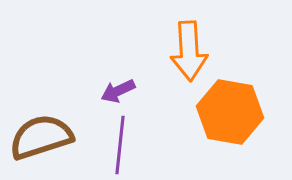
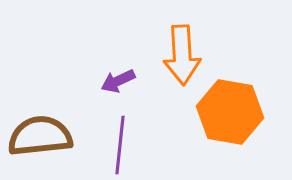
orange arrow: moved 7 px left, 4 px down
purple arrow: moved 10 px up
brown semicircle: moved 1 px left, 1 px up; rotated 12 degrees clockwise
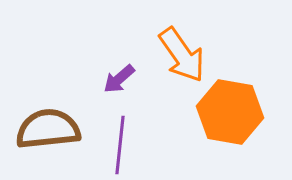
orange arrow: rotated 32 degrees counterclockwise
purple arrow: moved 1 px right, 2 px up; rotated 16 degrees counterclockwise
brown semicircle: moved 8 px right, 7 px up
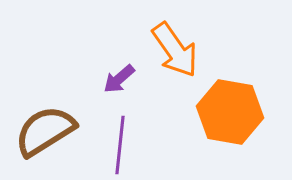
orange arrow: moved 7 px left, 5 px up
brown semicircle: moved 3 px left, 2 px down; rotated 26 degrees counterclockwise
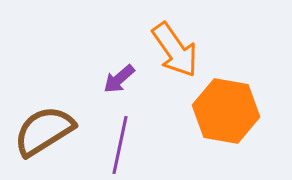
orange hexagon: moved 4 px left, 1 px up
brown semicircle: moved 1 px left
purple line: rotated 6 degrees clockwise
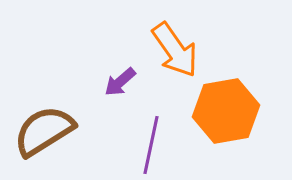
purple arrow: moved 1 px right, 3 px down
orange hexagon: rotated 20 degrees counterclockwise
purple line: moved 31 px right
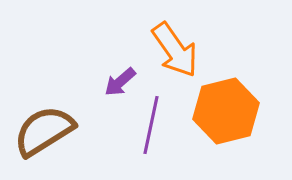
orange hexagon: rotated 4 degrees counterclockwise
purple line: moved 20 px up
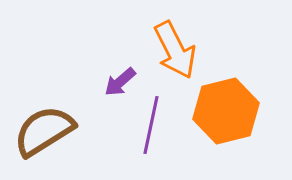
orange arrow: rotated 8 degrees clockwise
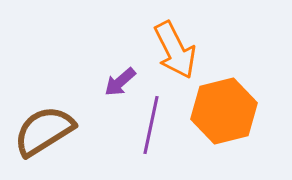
orange hexagon: moved 2 px left
